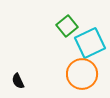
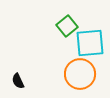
cyan square: rotated 20 degrees clockwise
orange circle: moved 2 px left
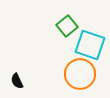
cyan square: moved 2 px down; rotated 24 degrees clockwise
black semicircle: moved 1 px left
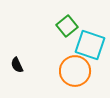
orange circle: moved 5 px left, 3 px up
black semicircle: moved 16 px up
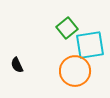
green square: moved 2 px down
cyan square: rotated 28 degrees counterclockwise
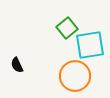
orange circle: moved 5 px down
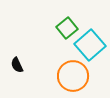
cyan square: rotated 32 degrees counterclockwise
orange circle: moved 2 px left
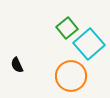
cyan square: moved 1 px left, 1 px up
orange circle: moved 2 px left
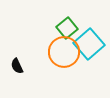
black semicircle: moved 1 px down
orange circle: moved 7 px left, 24 px up
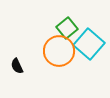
cyan square: rotated 8 degrees counterclockwise
orange circle: moved 5 px left, 1 px up
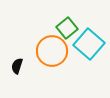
orange circle: moved 7 px left
black semicircle: rotated 42 degrees clockwise
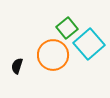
cyan square: rotated 8 degrees clockwise
orange circle: moved 1 px right, 4 px down
